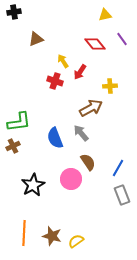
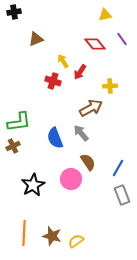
red cross: moved 2 px left
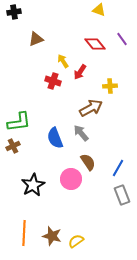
yellow triangle: moved 6 px left, 5 px up; rotated 32 degrees clockwise
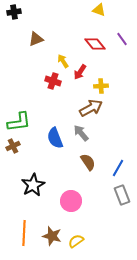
yellow cross: moved 9 px left
pink circle: moved 22 px down
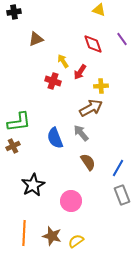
red diamond: moved 2 px left; rotated 20 degrees clockwise
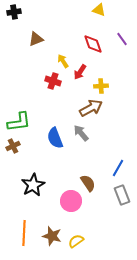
brown semicircle: moved 21 px down
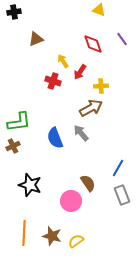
black star: moved 3 px left; rotated 25 degrees counterclockwise
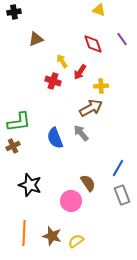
yellow arrow: moved 1 px left
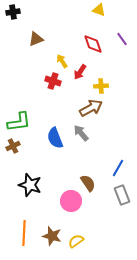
black cross: moved 1 px left
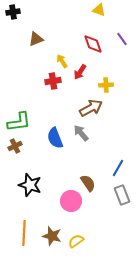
red cross: rotated 28 degrees counterclockwise
yellow cross: moved 5 px right, 1 px up
brown cross: moved 2 px right
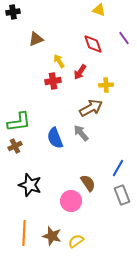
purple line: moved 2 px right, 1 px up
yellow arrow: moved 3 px left
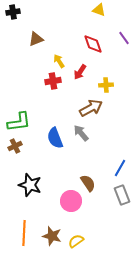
blue line: moved 2 px right
